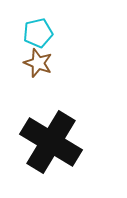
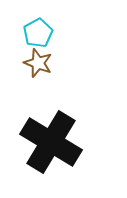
cyan pentagon: rotated 16 degrees counterclockwise
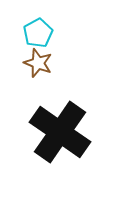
black cross: moved 9 px right, 10 px up; rotated 4 degrees clockwise
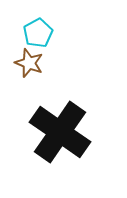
brown star: moved 9 px left
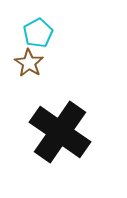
brown star: rotated 12 degrees clockwise
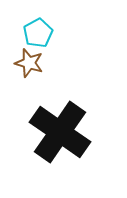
brown star: rotated 16 degrees counterclockwise
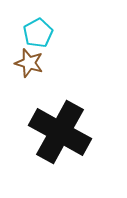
black cross: rotated 6 degrees counterclockwise
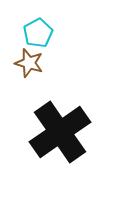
black cross: rotated 26 degrees clockwise
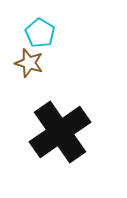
cyan pentagon: moved 2 px right; rotated 12 degrees counterclockwise
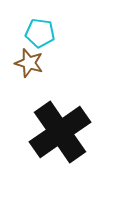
cyan pentagon: rotated 24 degrees counterclockwise
